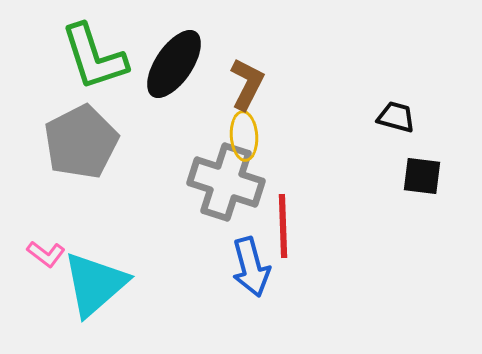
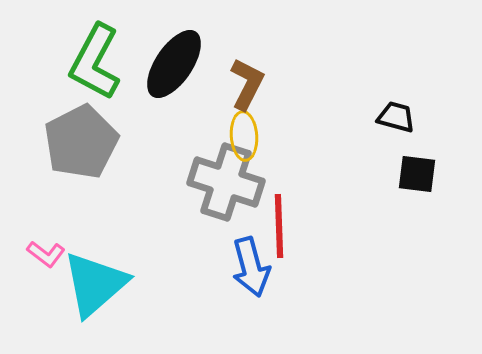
green L-shape: moved 1 px right, 5 px down; rotated 46 degrees clockwise
black square: moved 5 px left, 2 px up
red line: moved 4 px left
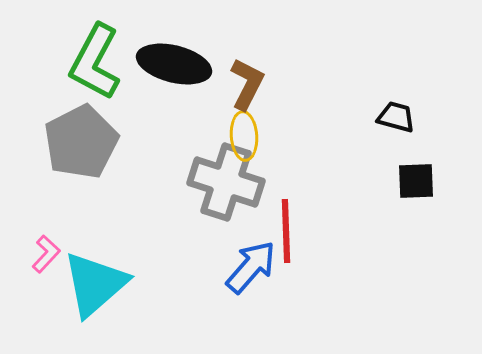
black ellipse: rotated 70 degrees clockwise
black square: moved 1 px left, 7 px down; rotated 9 degrees counterclockwise
red line: moved 7 px right, 5 px down
pink L-shape: rotated 84 degrees counterclockwise
blue arrow: rotated 124 degrees counterclockwise
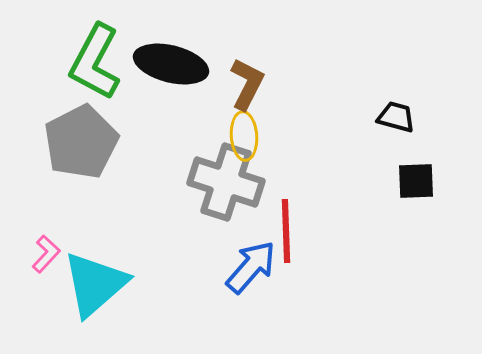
black ellipse: moved 3 px left
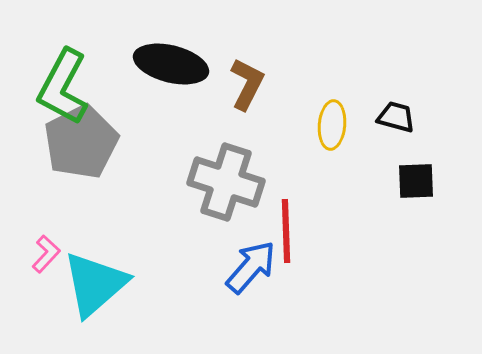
green L-shape: moved 32 px left, 25 px down
yellow ellipse: moved 88 px right, 11 px up; rotated 9 degrees clockwise
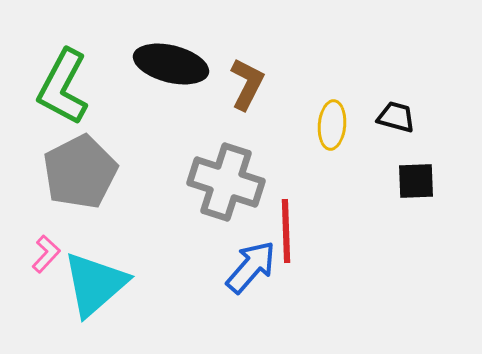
gray pentagon: moved 1 px left, 30 px down
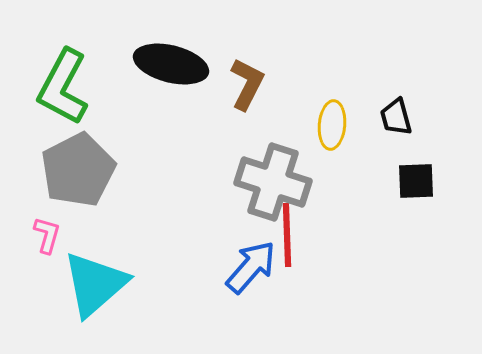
black trapezoid: rotated 120 degrees counterclockwise
gray pentagon: moved 2 px left, 2 px up
gray cross: moved 47 px right
red line: moved 1 px right, 4 px down
pink L-shape: moved 1 px right, 19 px up; rotated 27 degrees counterclockwise
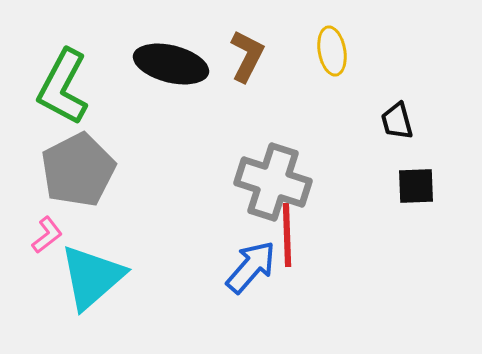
brown L-shape: moved 28 px up
black trapezoid: moved 1 px right, 4 px down
yellow ellipse: moved 74 px up; rotated 15 degrees counterclockwise
black square: moved 5 px down
pink L-shape: rotated 36 degrees clockwise
cyan triangle: moved 3 px left, 7 px up
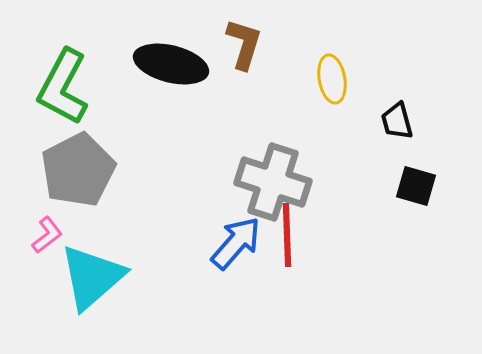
yellow ellipse: moved 28 px down
brown L-shape: moved 3 px left, 12 px up; rotated 10 degrees counterclockwise
black square: rotated 18 degrees clockwise
blue arrow: moved 15 px left, 24 px up
